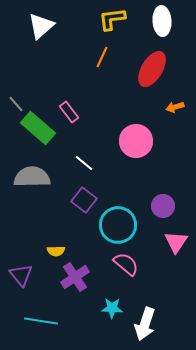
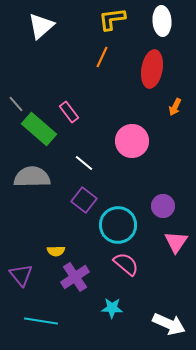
red ellipse: rotated 21 degrees counterclockwise
orange arrow: rotated 48 degrees counterclockwise
green rectangle: moved 1 px right, 1 px down
pink circle: moved 4 px left
white arrow: moved 24 px right; rotated 84 degrees counterclockwise
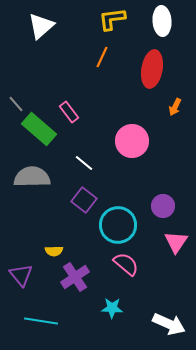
yellow semicircle: moved 2 px left
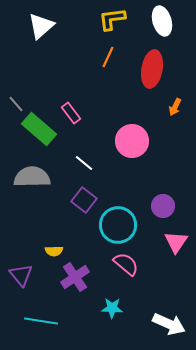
white ellipse: rotated 12 degrees counterclockwise
orange line: moved 6 px right
pink rectangle: moved 2 px right, 1 px down
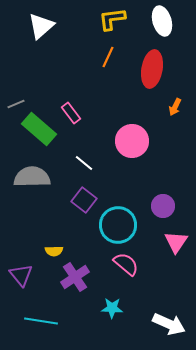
gray line: rotated 72 degrees counterclockwise
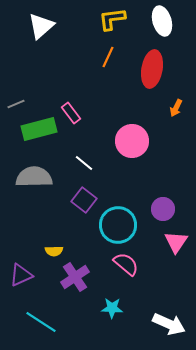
orange arrow: moved 1 px right, 1 px down
green rectangle: rotated 56 degrees counterclockwise
gray semicircle: moved 2 px right
purple circle: moved 3 px down
purple triangle: rotated 45 degrees clockwise
cyan line: moved 1 px down; rotated 24 degrees clockwise
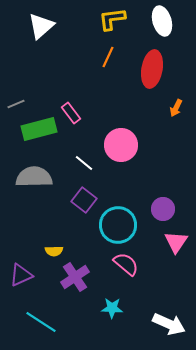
pink circle: moved 11 px left, 4 px down
